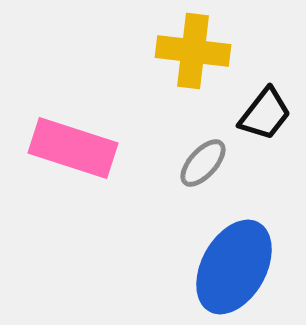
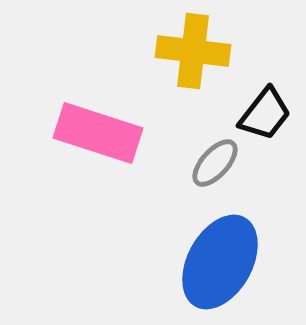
pink rectangle: moved 25 px right, 15 px up
gray ellipse: moved 12 px right
blue ellipse: moved 14 px left, 5 px up
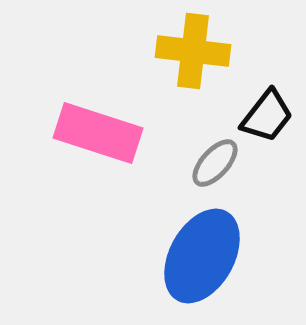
black trapezoid: moved 2 px right, 2 px down
blue ellipse: moved 18 px left, 6 px up
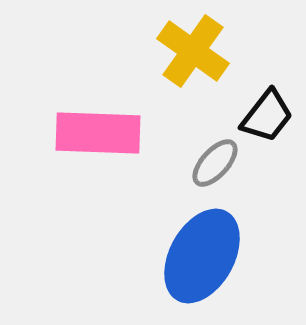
yellow cross: rotated 28 degrees clockwise
pink rectangle: rotated 16 degrees counterclockwise
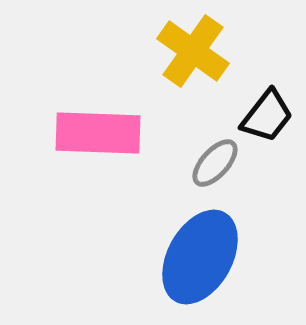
blue ellipse: moved 2 px left, 1 px down
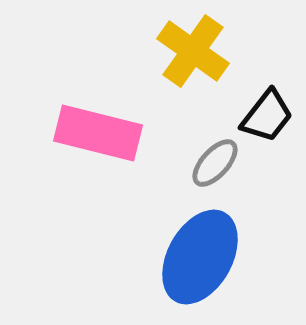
pink rectangle: rotated 12 degrees clockwise
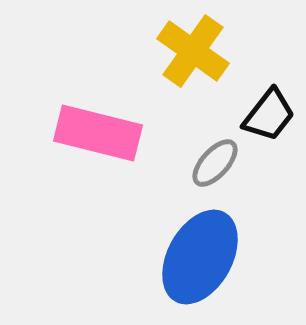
black trapezoid: moved 2 px right, 1 px up
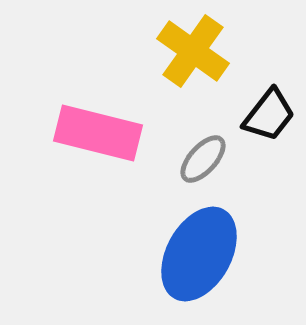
gray ellipse: moved 12 px left, 4 px up
blue ellipse: moved 1 px left, 3 px up
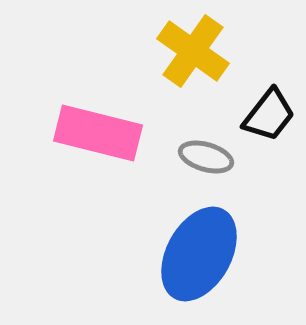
gray ellipse: moved 3 px right, 2 px up; rotated 64 degrees clockwise
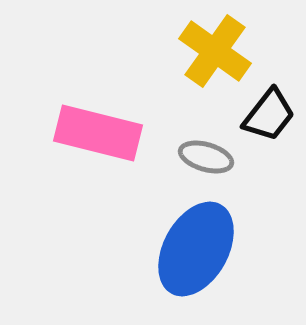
yellow cross: moved 22 px right
blue ellipse: moved 3 px left, 5 px up
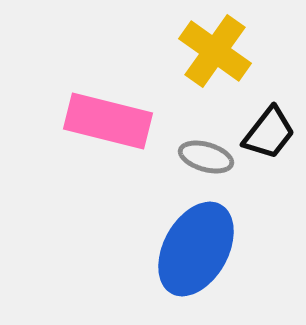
black trapezoid: moved 18 px down
pink rectangle: moved 10 px right, 12 px up
